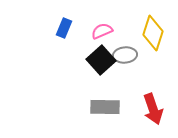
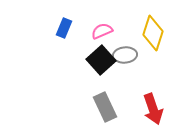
gray rectangle: rotated 64 degrees clockwise
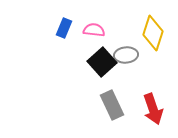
pink semicircle: moved 8 px left, 1 px up; rotated 30 degrees clockwise
gray ellipse: moved 1 px right
black square: moved 1 px right, 2 px down
gray rectangle: moved 7 px right, 2 px up
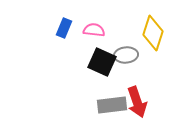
black square: rotated 24 degrees counterclockwise
gray rectangle: rotated 72 degrees counterclockwise
red arrow: moved 16 px left, 7 px up
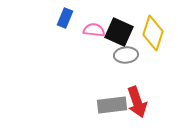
blue rectangle: moved 1 px right, 10 px up
black square: moved 17 px right, 30 px up
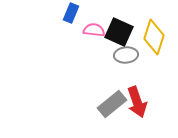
blue rectangle: moved 6 px right, 5 px up
yellow diamond: moved 1 px right, 4 px down
gray rectangle: moved 1 px up; rotated 32 degrees counterclockwise
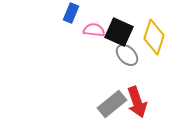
gray ellipse: moved 1 px right; rotated 50 degrees clockwise
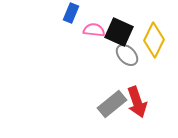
yellow diamond: moved 3 px down; rotated 8 degrees clockwise
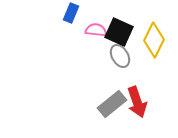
pink semicircle: moved 2 px right
gray ellipse: moved 7 px left, 1 px down; rotated 15 degrees clockwise
